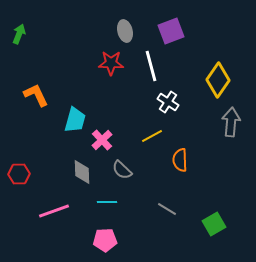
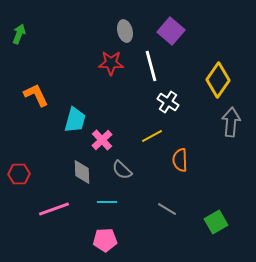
purple square: rotated 28 degrees counterclockwise
pink line: moved 2 px up
green square: moved 2 px right, 2 px up
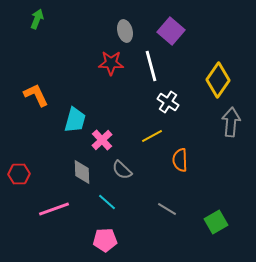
green arrow: moved 18 px right, 15 px up
cyan line: rotated 42 degrees clockwise
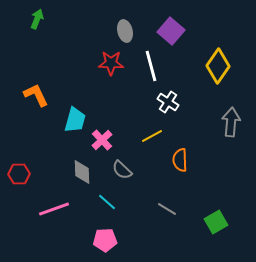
yellow diamond: moved 14 px up
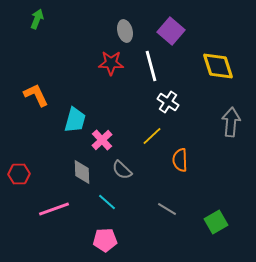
yellow diamond: rotated 52 degrees counterclockwise
yellow line: rotated 15 degrees counterclockwise
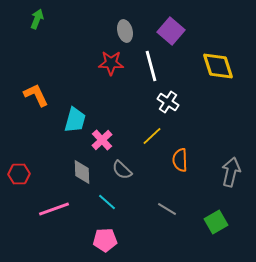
gray arrow: moved 50 px down; rotated 8 degrees clockwise
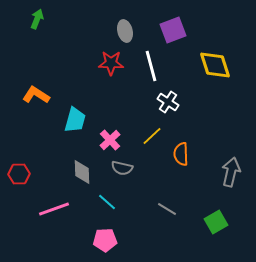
purple square: moved 2 px right, 1 px up; rotated 28 degrees clockwise
yellow diamond: moved 3 px left, 1 px up
orange L-shape: rotated 32 degrees counterclockwise
pink cross: moved 8 px right
orange semicircle: moved 1 px right, 6 px up
gray semicircle: moved 2 px up; rotated 30 degrees counterclockwise
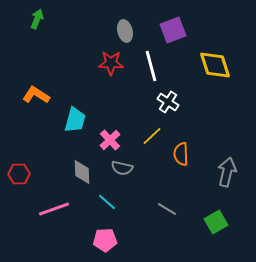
gray arrow: moved 4 px left
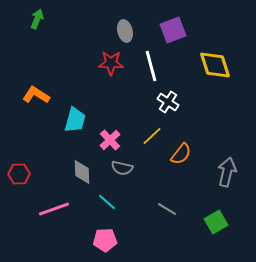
orange semicircle: rotated 140 degrees counterclockwise
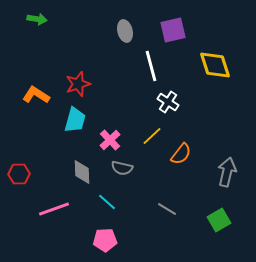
green arrow: rotated 78 degrees clockwise
purple square: rotated 8 degrees clockwise
red star: moved 33 px left, 21 px down; rotated 20 degrees counterclockwise
green square: moved 3 px right, 2 px up
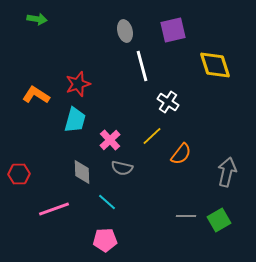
white line: moved 9 px left
gray line: moved 19 px right, 7 px down; rotated 30 degrees counterclockwise
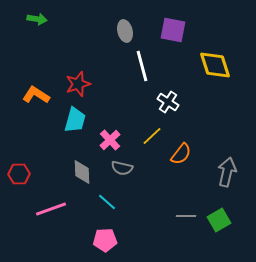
purple square: rotated 24 degrees clockwise
pink line: moved 3 px left
